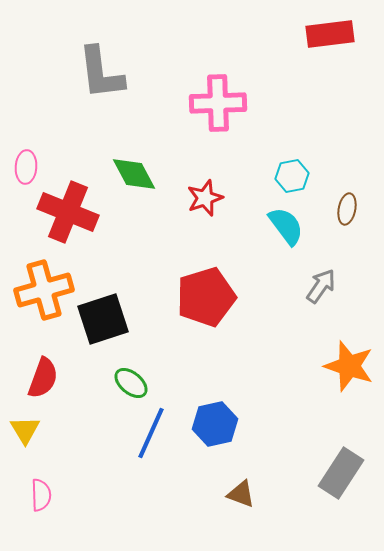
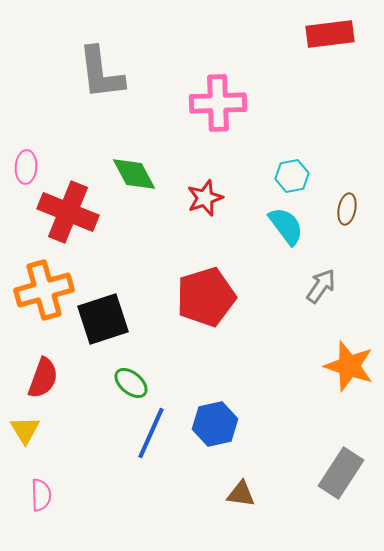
brown triangle: rotated 12 degrees counterclockwise
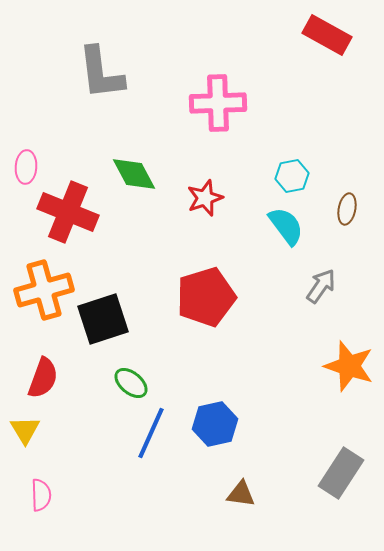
red rectangle: moved 3 px left, 1 px down; rotated 36 degrees clockwise
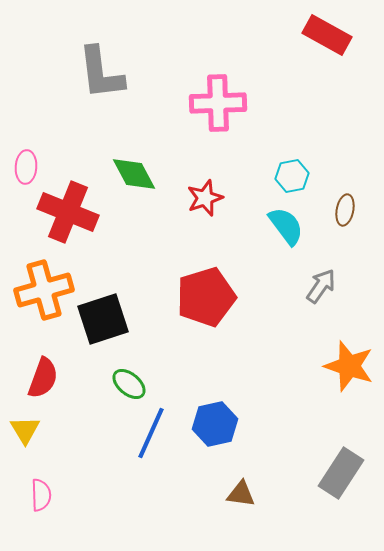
brown ellipse: moved 2 px left, 1 px down
green ellipse: moved 2 px left, 1 px down
